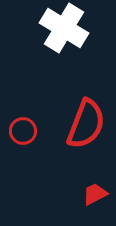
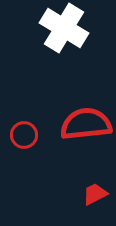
red semicircle: rotated 117 degrees counterclockwise
red circle: moved 1 px right, 4 px down
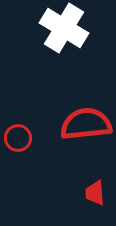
red circle: moved 6 px left, 3 px down
red trapezoid: moved 1 px up; rotated 68 degrees counterclockwise
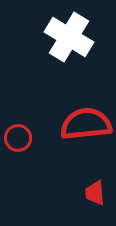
white cross: moved 5 px right, 9 px down
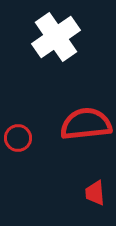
white cross: moved 13 px left; rotated 24 degrees clockwise
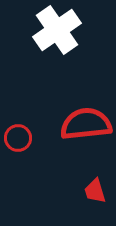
white cross: moved 1 px right, 7 px up
red trapezoid: moved 2 px up; rotated 12 degrees counterclockwise
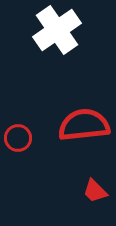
red semicircle: moved 2 px left, 1 px down
red trapezoid: rotated 28 degrees counterclockwise
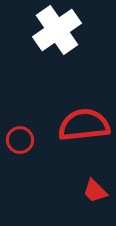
red circle: moved 2 px right, 2 px down
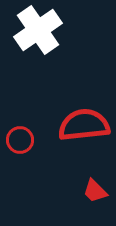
white cross: moved 19 px left
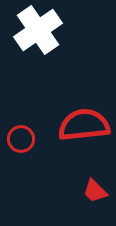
red circle: moved 1 px right, 1 px up
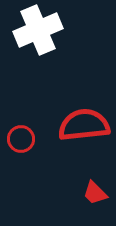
white cross: rotated 12 degrees clockwise
red trapezoid: moved 2 px down
